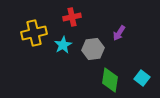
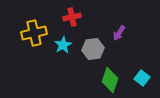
green diamond: rotated 10 degrees clockwise
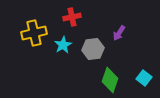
cyan square: moved 2 px right
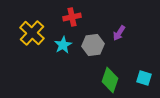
yellow cross: moved 2 px left; rotated 35 degrees counterclockwise
gray hexagon: moved 4 px up
cyan square: rotated 21 degrees counterclockwise
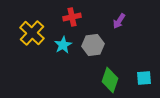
purple arrow: moved 12 px up
cyan square: rotated 21 degrees counterclockwise
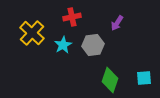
purple arrow: moved 2 px left, 2 px down
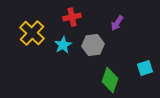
cyan square: moved 1 px right, 10 px up; rotated 14 degrees counterclockwise
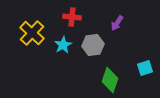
red cross: rotated 18 degrees clockwise
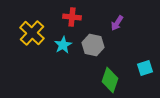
gray hexagon: rotated 20 degrees clockwise
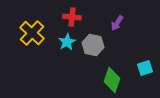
cyan star: moved 4 px right, 3 px up
green diamond: moved 2 px right
